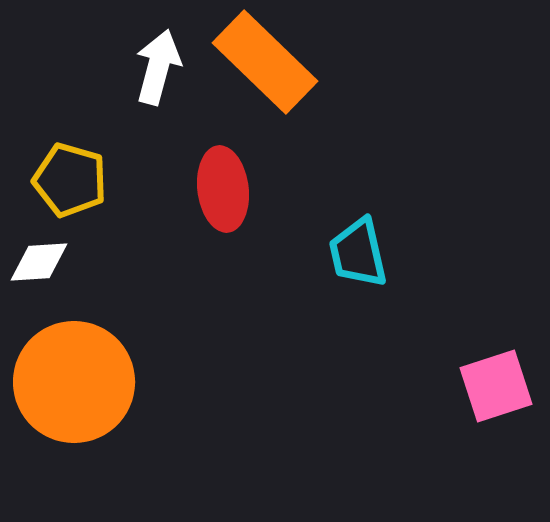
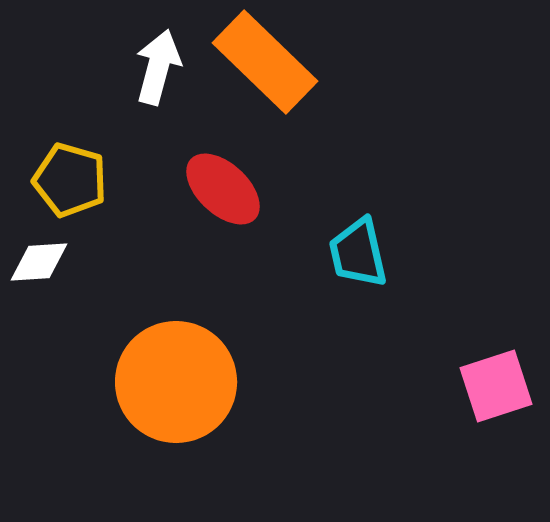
red ellipse: rotated 40 degrees counterclockwise
orange circle: moved 102 px right
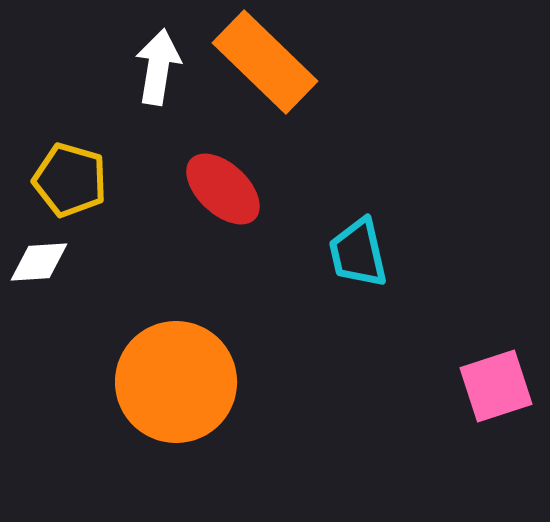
white arrow: rotated 6 degrees counterclockwise
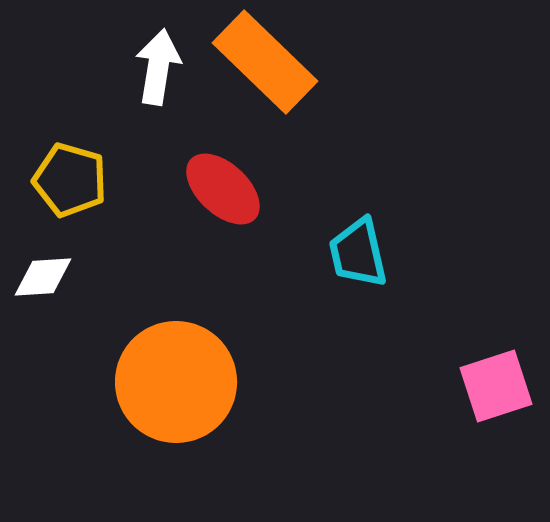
white diamond: moved 4 px right, 15 px down
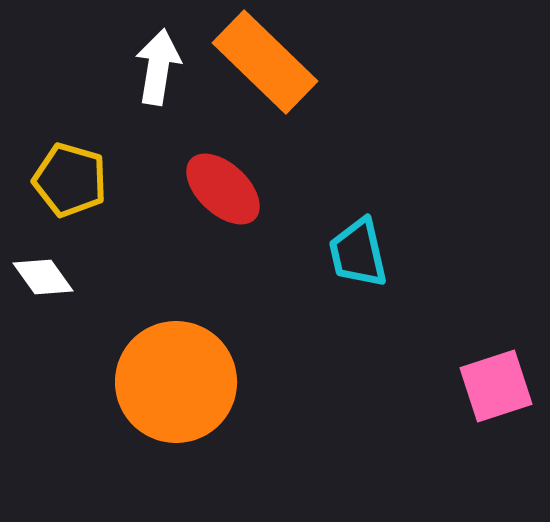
white diamond: rotated 58 degrees clockwise
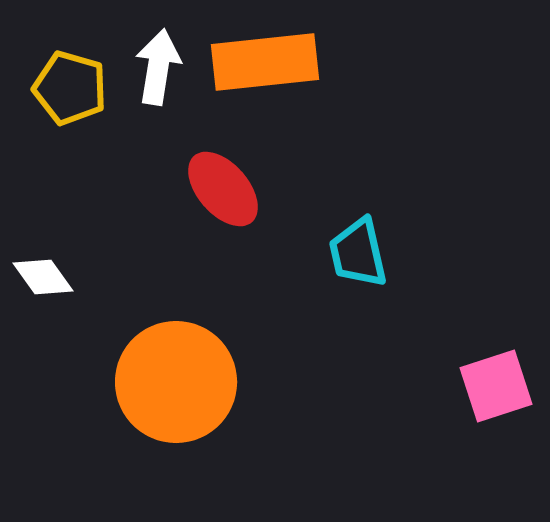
orange rectangle: rotated 50 degrees counterclockwise
yellow pentagon: moved 92 px up
red ellipse: rotated 6 degrees clockwise
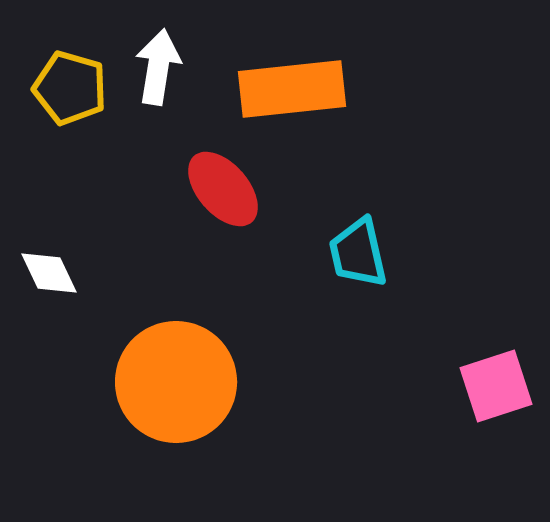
orange rectangle: moved 27 px right, 27 px down
white diamond: moved 6 px right, 4 px up; rotated 10 degrees clockwise
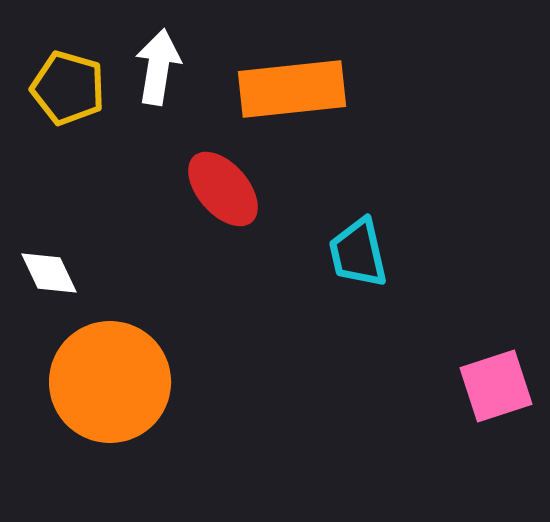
yellow pentagon: moved 2 px left
orange circle: moved 66 px left
